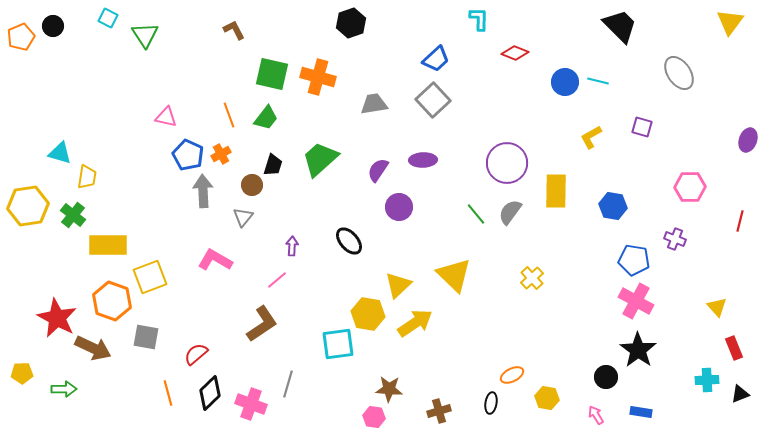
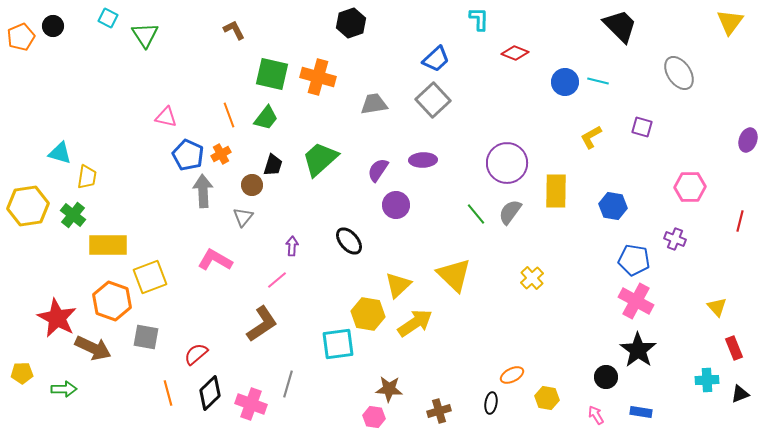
purple circle at (399, 207): moved 3 px left, 2 px up
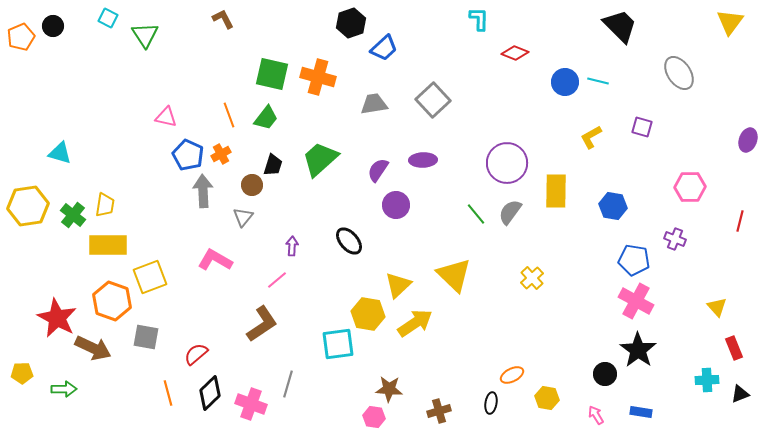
brown L-shape at (234, 30): moved 11 px left, 11 px up
blue trapezoid at (436, 59): moved 52 px left, 11 px up
yellow trapezoid at (87, 177): moved 18 px right, 28 px down
black circle at (606, 377): moved 1 px left, 3 px up
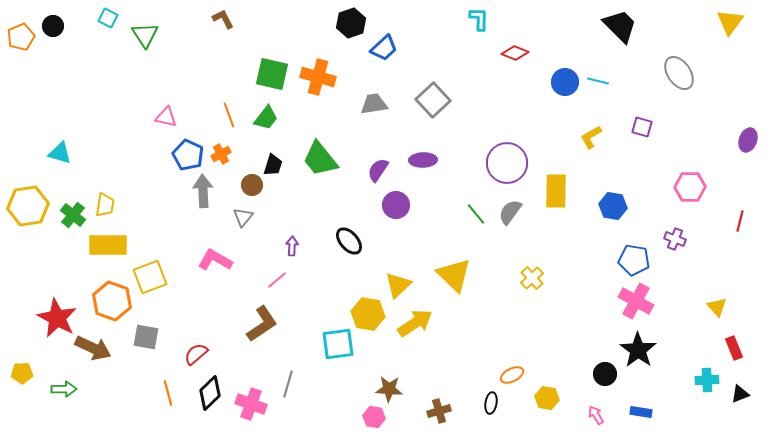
green trapezoid at (320, 159): rotated 87 degrees counterclockwise
